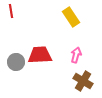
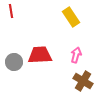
gray circle: moved 2 px left
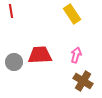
yellow rectangle: moved 1 px right, 3 px up
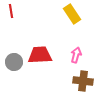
brown cross: rotated 24 degrees counterclockwise
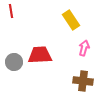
yellow rectangle: moved 1 px left, 6 px down
pink arrow: moved 8 px right, 7 px up
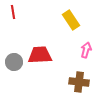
red line: moved 2 px right, 1 px down
pink arrow: moved 2 px right, 2 px down
brown cross: moved 4 px left, 1 px down
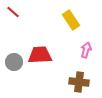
red line: rotated 40 degrees counterclockwise
